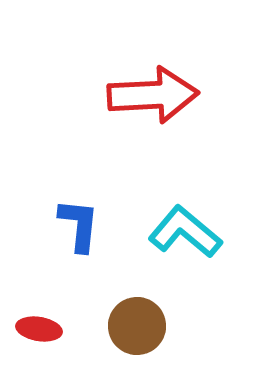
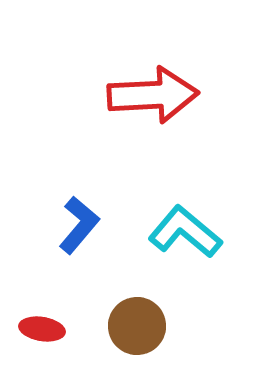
blue L-shape: rotated 34 degrees clockwise
red ellipse: moved 3 px right
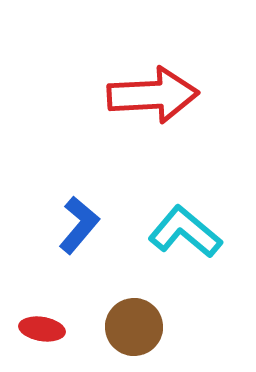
brown circle: moved 3 px left, 1 px down
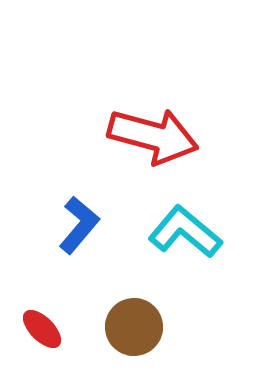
red arrow: moved 41 px down; rotated 18 degrees clockwise
red ellipse: rotated 36 degrees clockwise
